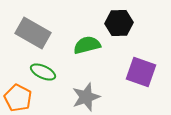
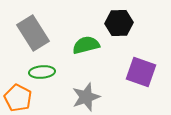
gray rectangle: rotated 28 degrees clockwise
green semicircle: moved 1 px left
green ellipse: moved 1 px left; rotated 30 degrees counterclockwise
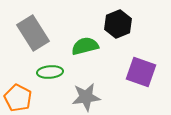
black hexagon: moved 1 px left, 1 px down; rotated 20 degrees counterclockwise
green semicircle: moved 1 px left, 1 px down
green ellipse: moved 8 px right
gray star: rotated 12 degrees clockwise
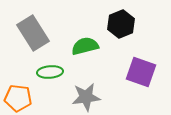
black hexagon: moved 3 px right
orange pentagon: rotated 20 degrees counterclockwise
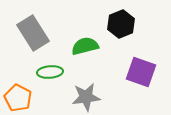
orange pentagon: rotated 20 degrees clockwise
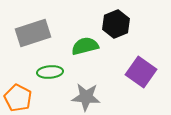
black hexagon: moved 5 px left
gray rectangle: rotated 76 degrees counterclockwise
purple square: rotated 16 degrees clockwise
gray star: rotated 12 degrees clockwise
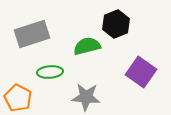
gray rectangle: moved 1 px left, 1 px down
green semicircle: moved 2 px right
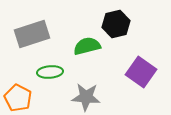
black hexagon: rotated 8 degrees clockwise
